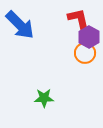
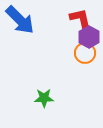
red L-shape: moved 2 px right
blue arrow: moved 5 px up
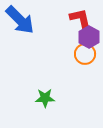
orange circle: moved 1 px down
green star: moved 1 px right
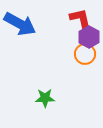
blue arrow: moved 4 px down; rotated 16 degrees counterclockwise
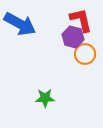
purple hexagon: moved 16 px left; rotated 15 degrees counterclockwise
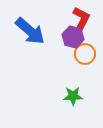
red L-shape: rotated 40 degrees clockwise
blue arrow: moved 10 px right, 7 px down; rotated 12 degrees clockwise
green star: moved 28 px right, 2 px up
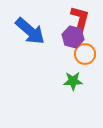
red L-shape: moved 1 px left, 1 px up; rotated 12 degrees counterclockwise
green star: moved 15 px up
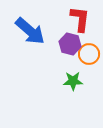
red L-shape: rotated 8 degrees counterclockwise
purple hexagon: moved 3 px left, 7 px down
orange circle: moved 4 px right
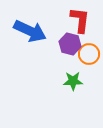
red L-shape: moved 1 px down
blue arrow: rotated 16 degrees counterclockwise
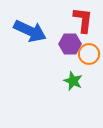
red L-shape: moved 3 px right
purple hexagon: rotated 15 degrees counterclockwise
green star: rotated 24 degrees clockwise
